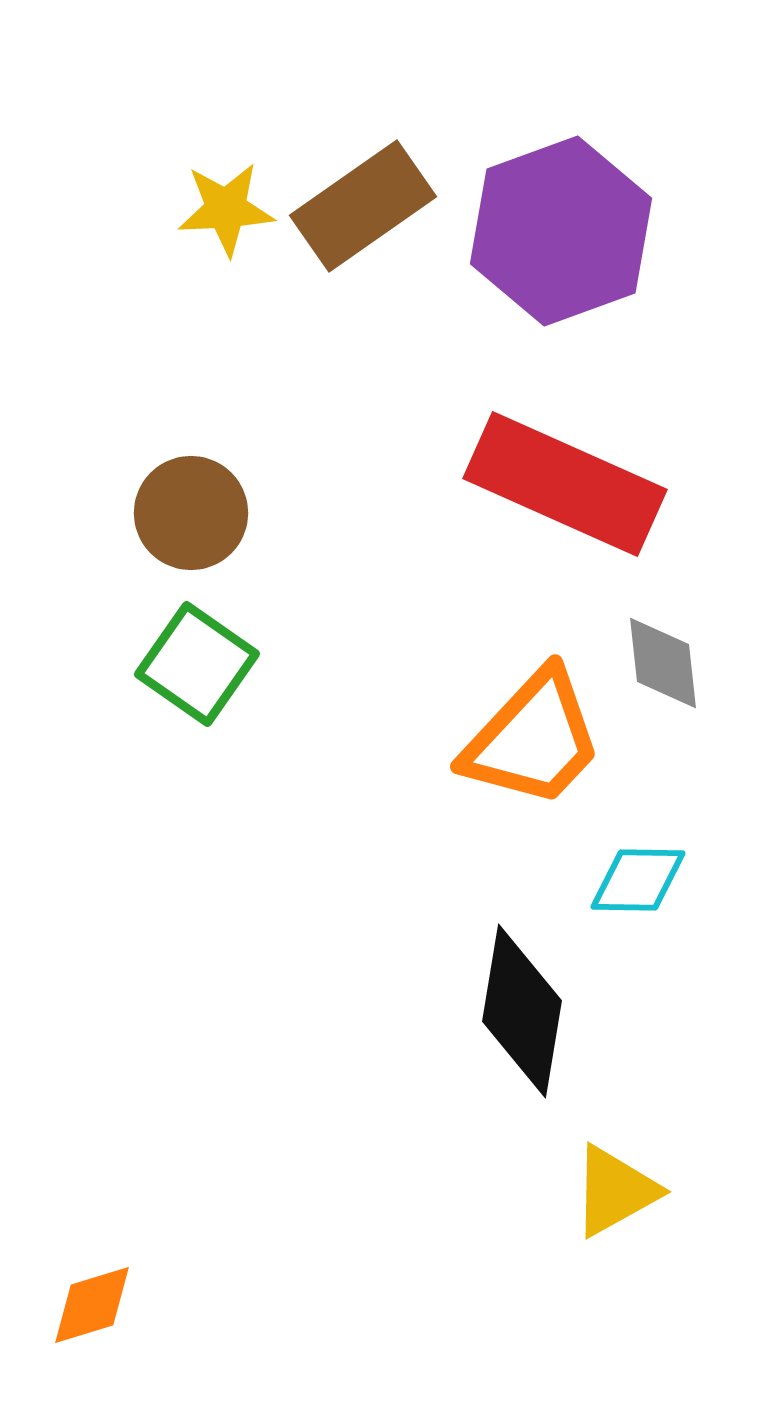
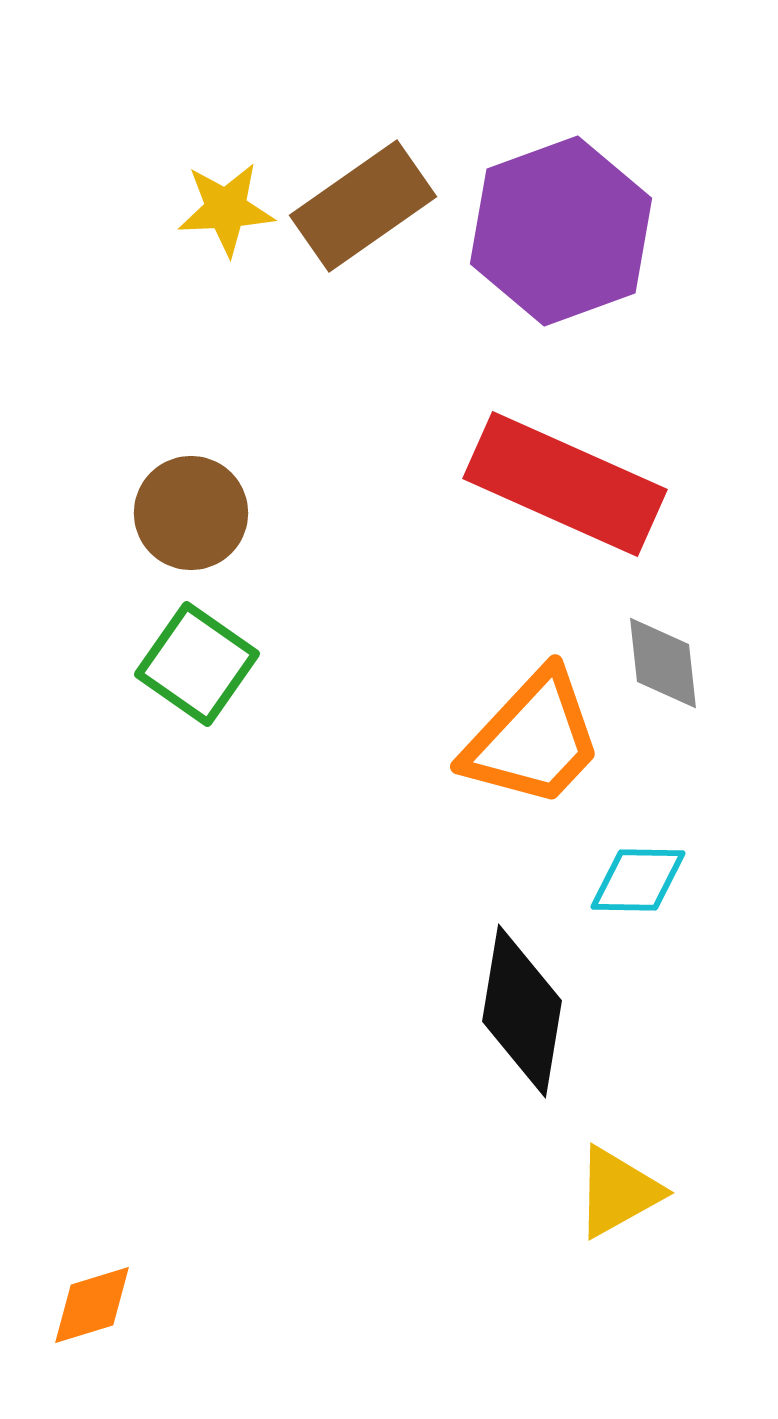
yellow triangle: moved 3 px right, 1 px down
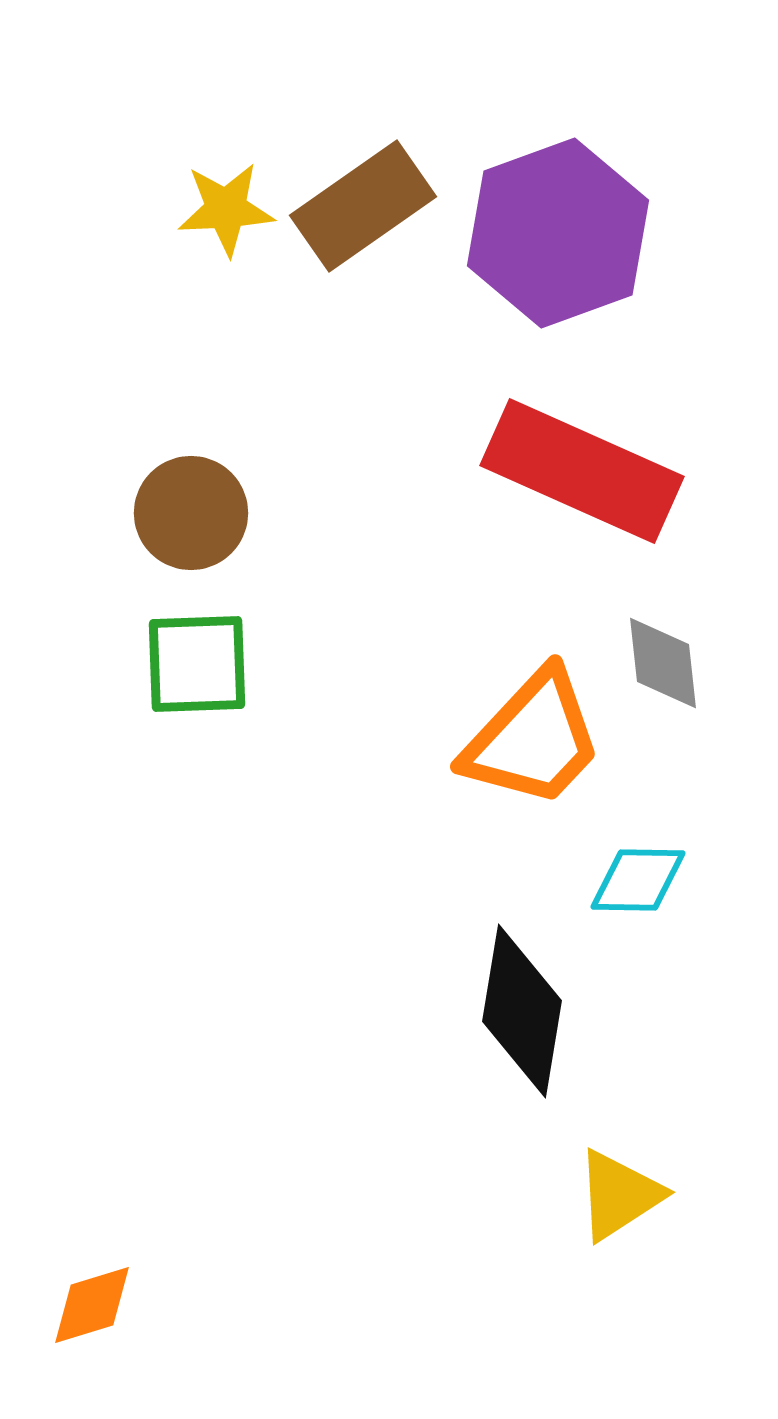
purple hexagon: moved 3 px left, 2 px down
red rectangle: moved 17 px right, 13 px up
green square: rotated 37 degrees counterclockwise
yellow triangle: moved 1 px right, 3 px down; rotated 4 degrees counterclockwise
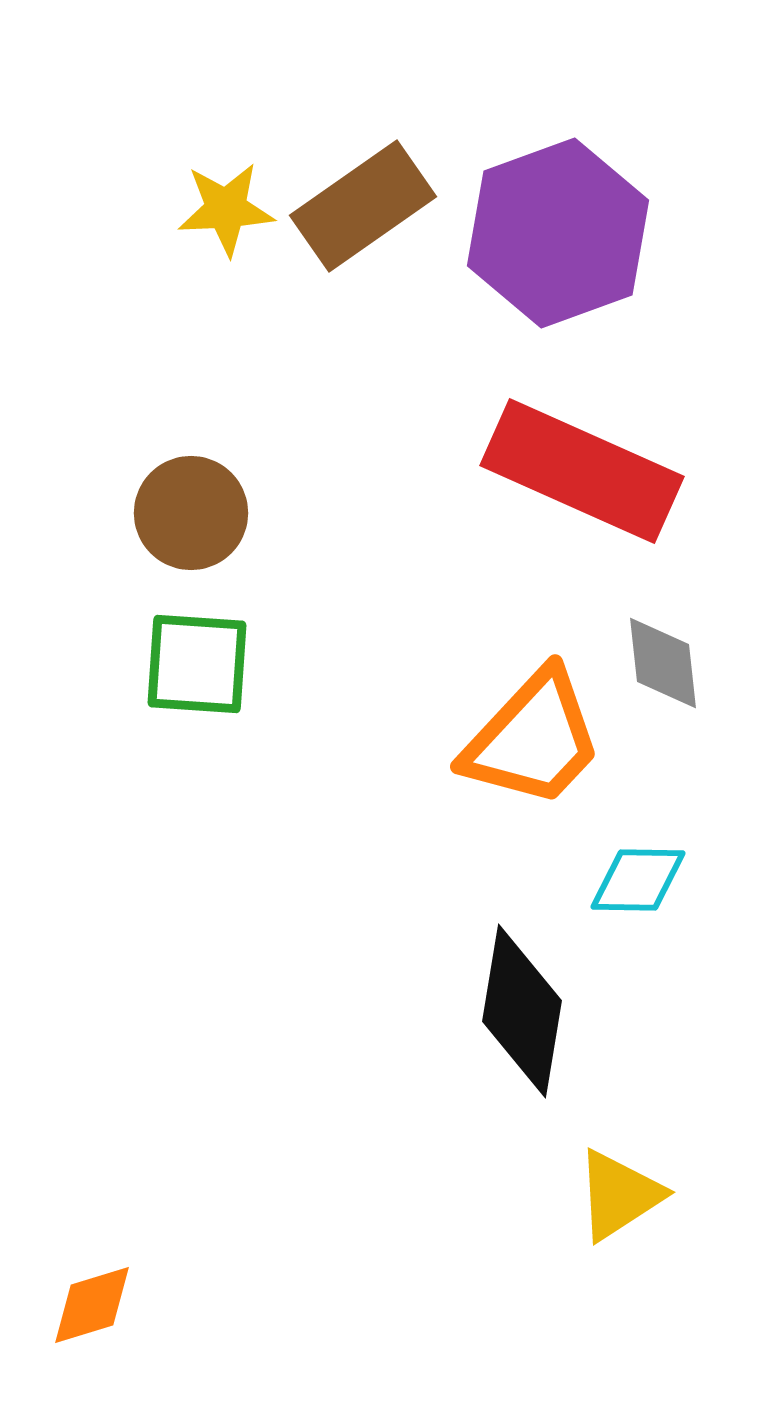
green square: rotated 6 degrees clockwise
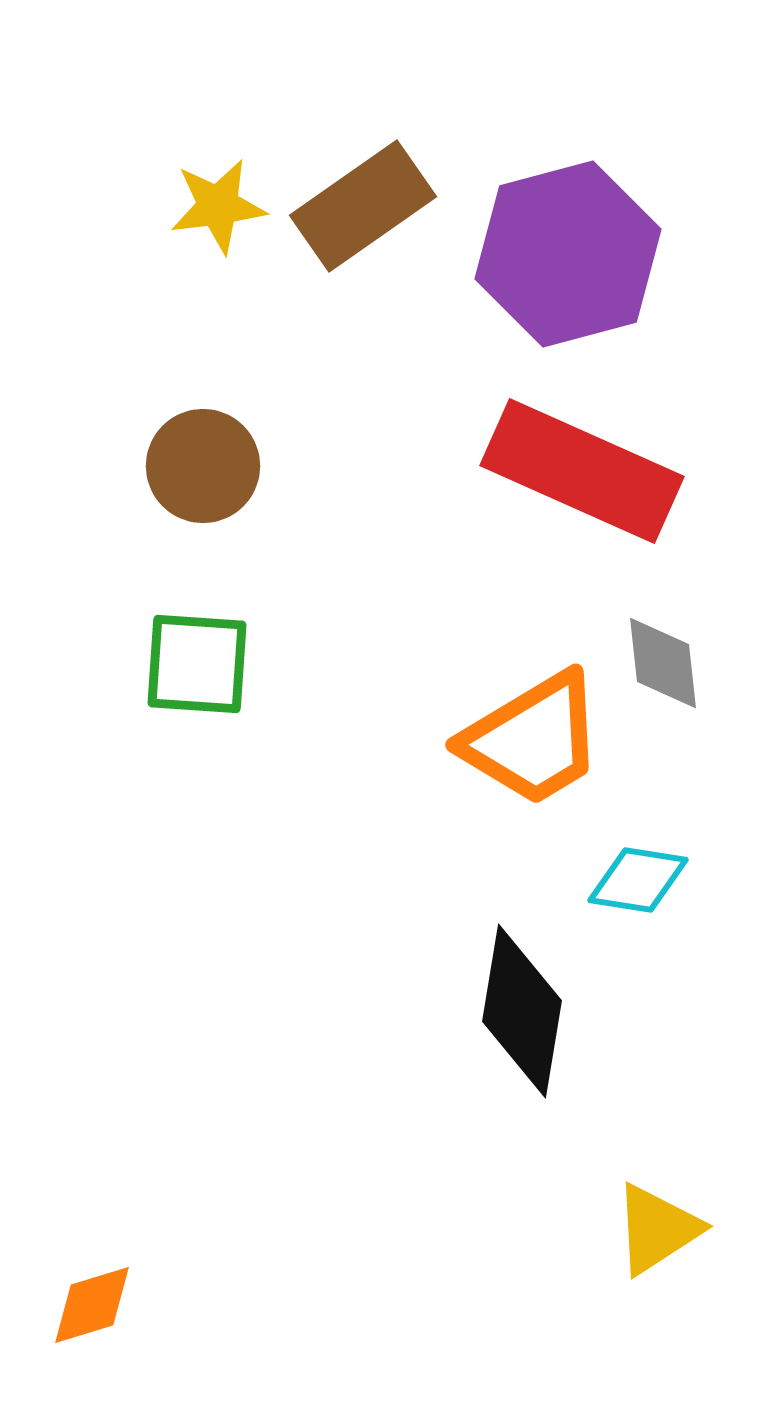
yellow star: moved 8 px left, 3 px up; rotated 4 degrees counterclockwise
purple hexagon: moved 10 px right, 21 px down; rotated 5 degrees clockwise
brown circle: moved 12 px right, 47 px up
orange trapezoid: rotated 16 degrees clockwise
cyan diamond: rotated 8 degrees clockwise
yellow triangle: moved 38 px right, 34 px down
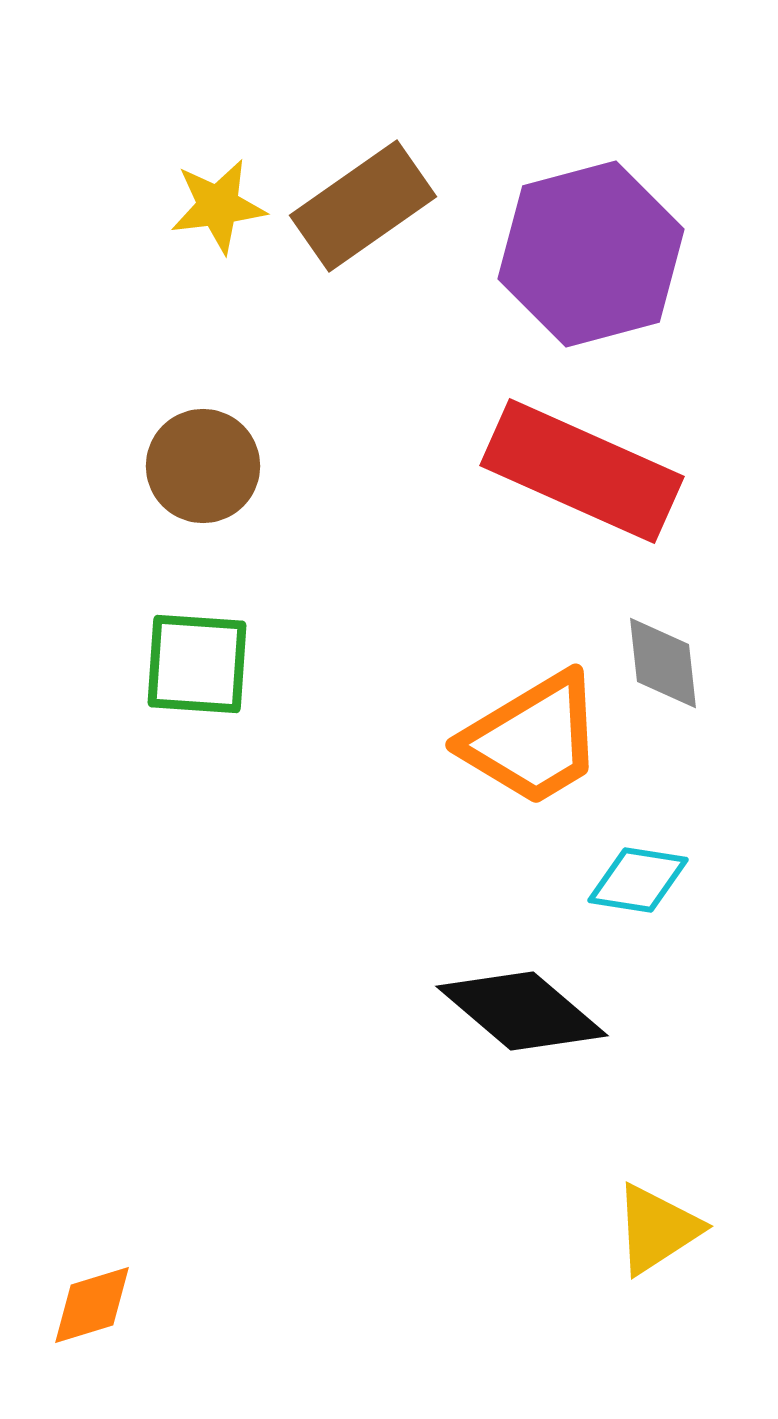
purple hexagon: moved 23 px right
black diamond: rotated 59 degrees counterclockwise
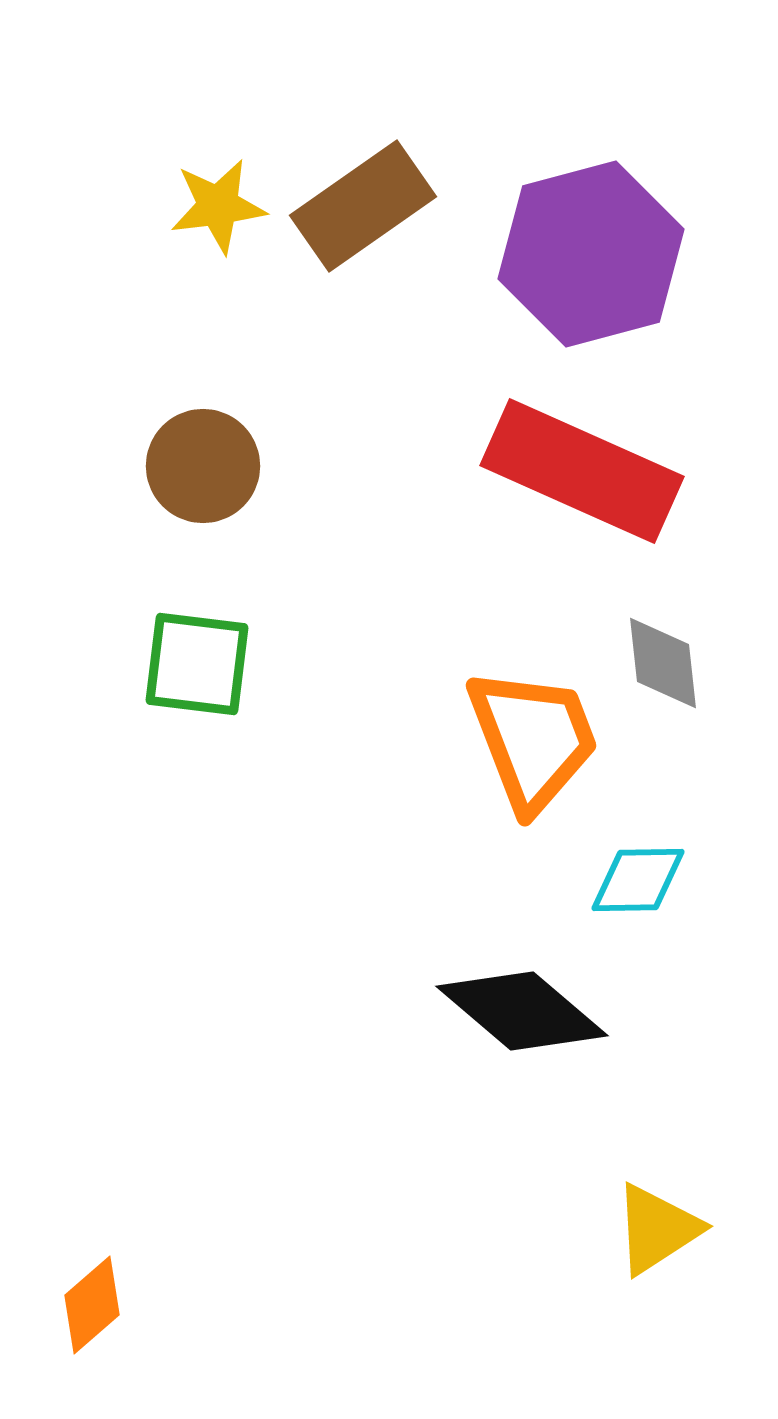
green square: rotated 3 degrees clockwise
orange trapezoid: rotated 80 degrees counterclockwise
cyan diamond: rotated 10 degrees counterclockwise
orange diamond: rotated 24 degrees counterclockwise
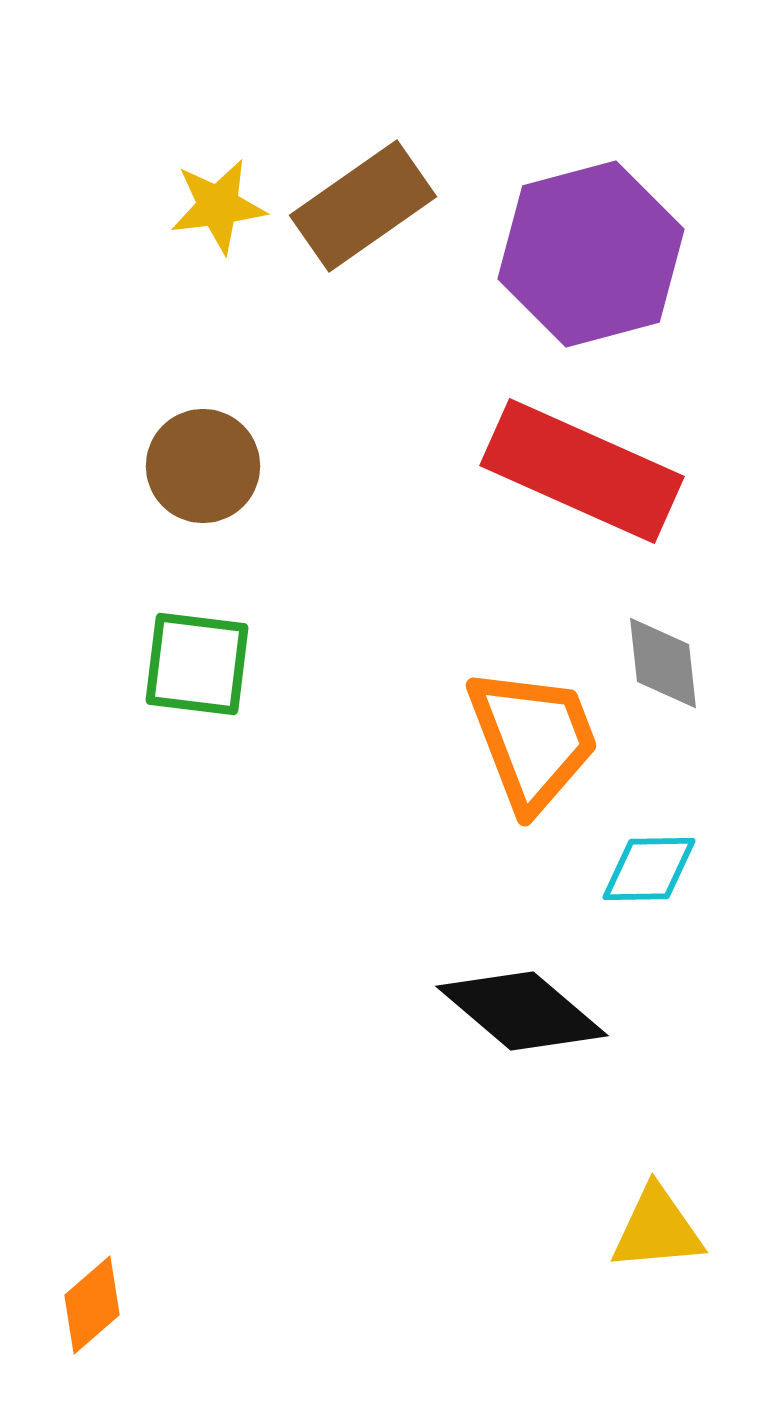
cyan diamond: moved 11 px right, 11 px up
yellow triangle: rotated 28 degrees clockwise
